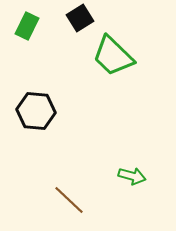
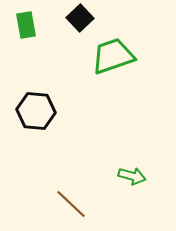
black square: rotated 12 degrees counterclockwise
green rectangle: moved 1 px left, 1 px up; rotated 36 degrees counterclockwise
green trapezoid: rotated 117 degrees clockwise
brown line: moved 2 px right, 4 px down
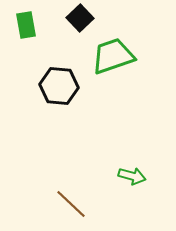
black hexagon: moved 23 px right, 25 px up
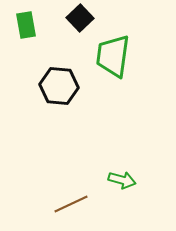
green trapezoid: rotated 63 degrees counterclockwise
green arrow: moved 10 px left, 4 px down
brown line: rotated 68 degrees counterclockwise
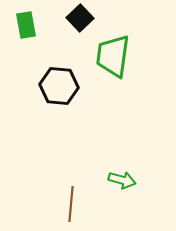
brown line: rotated 60 degrees counterclockwise
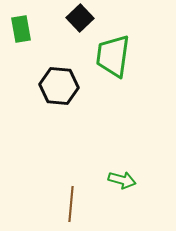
green rectangle: moved 5 px left, 4 px down
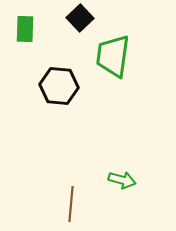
green rectangle: moved 4 px right; rotated 12 degrees clockwise
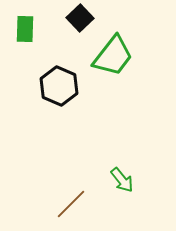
green trapezoid: rotated 150 degrees counterclockwise
black hexagon: rotated 18 degrees clockwise
green arrow: rotated 36 degrees clockwise
brown line: rotated 40 degrees clockwise
